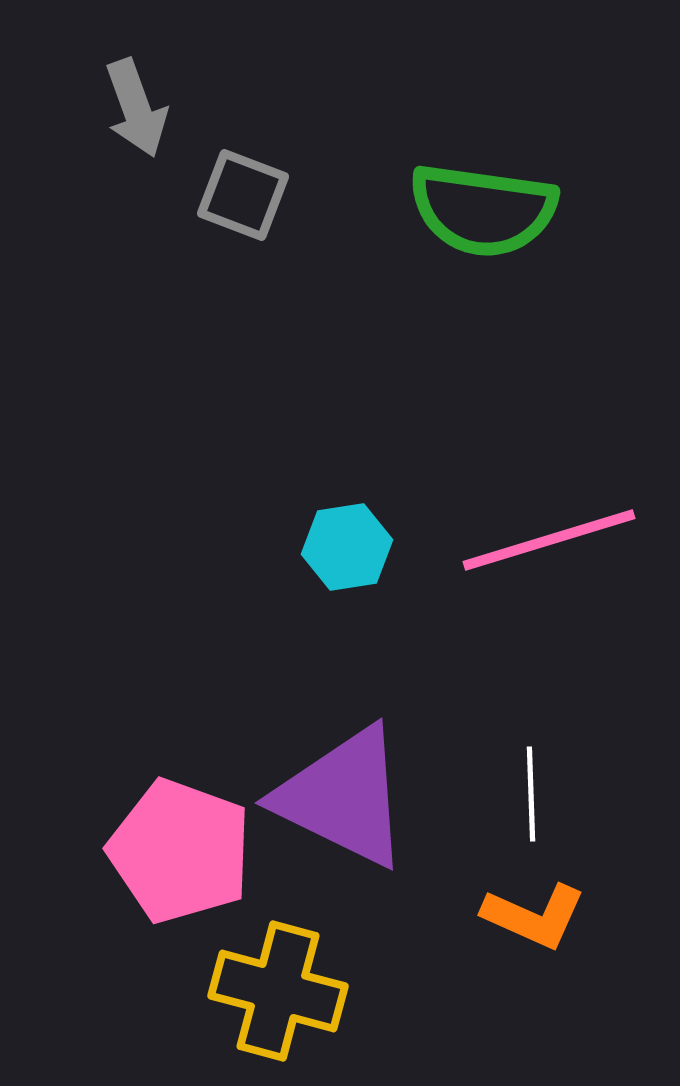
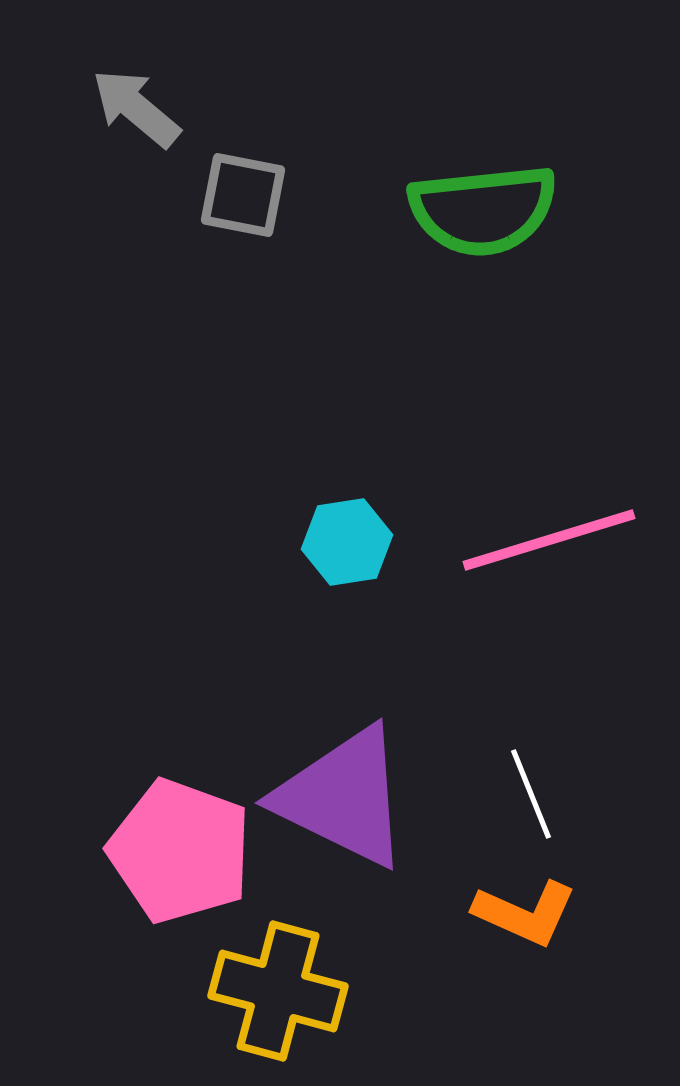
gray arrow: rotated 150 degrees clockwise
gray square: rotated 10 degrees counterclockwise
green semicircle: rotated 14 degrees counterclockwise
cyan hexagon: moved 5 px up
white line: rotated 20 degrees counterclockwise
orange L-shape: moved 9 px left, 3 px up
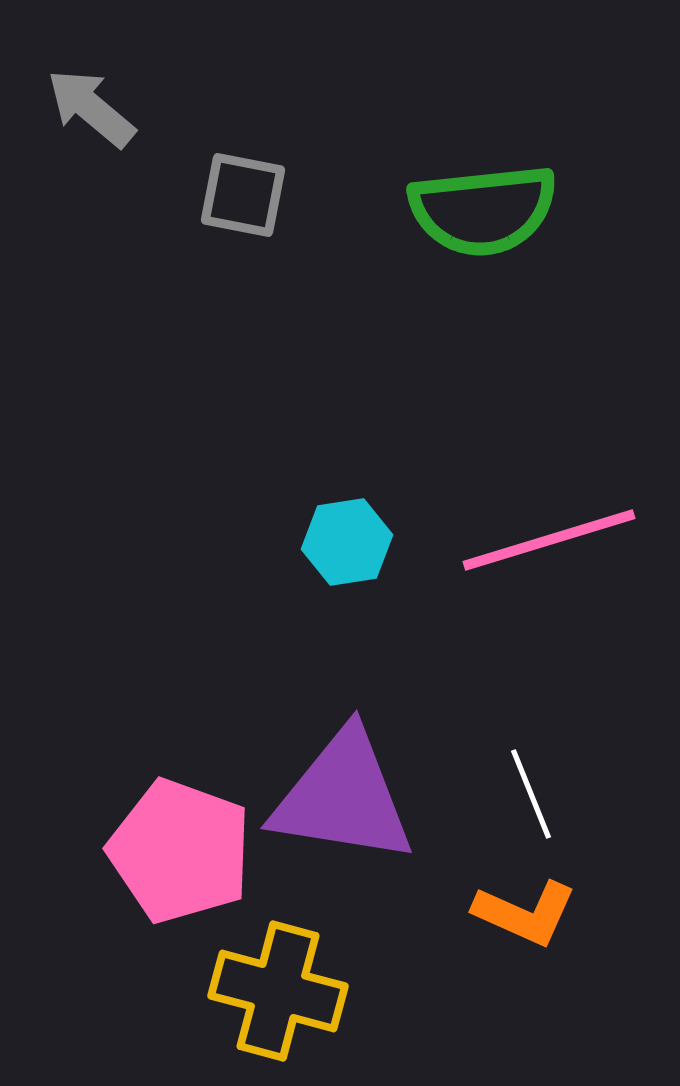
gray arrow: moved 45 px left
purple triangle: rotated 17 degrees counterclockwise
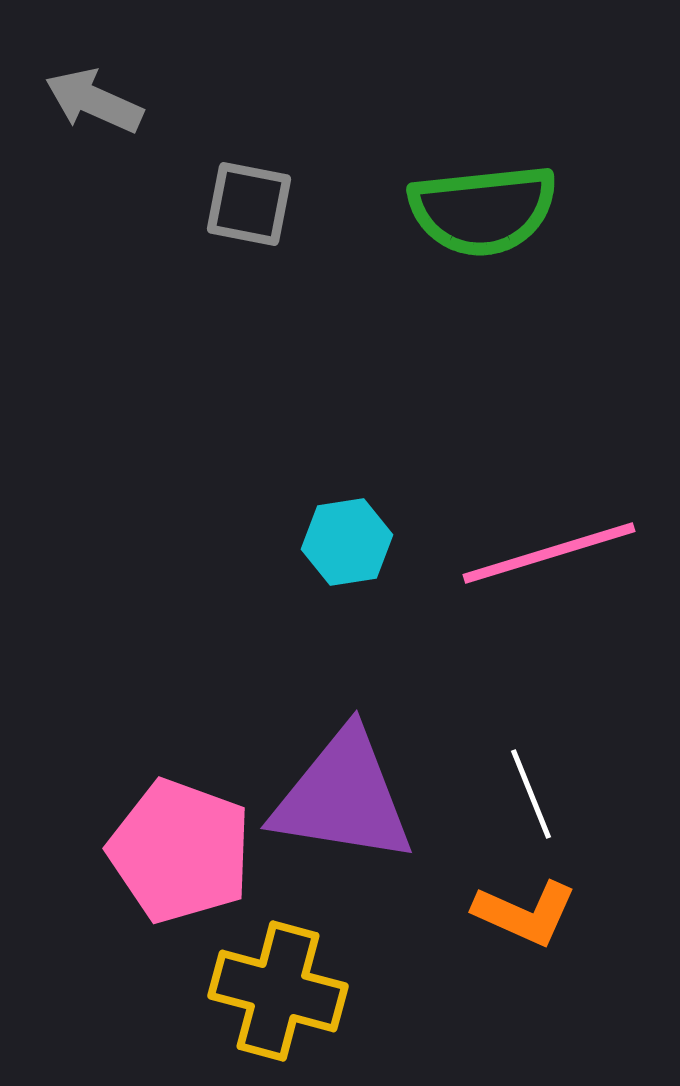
gray arrow: moved 3 px right, 7 px up; rotated 16 degrees counterclockwise
gray square: moved 6 px right, 9 px down
pink line: moved 13 px down
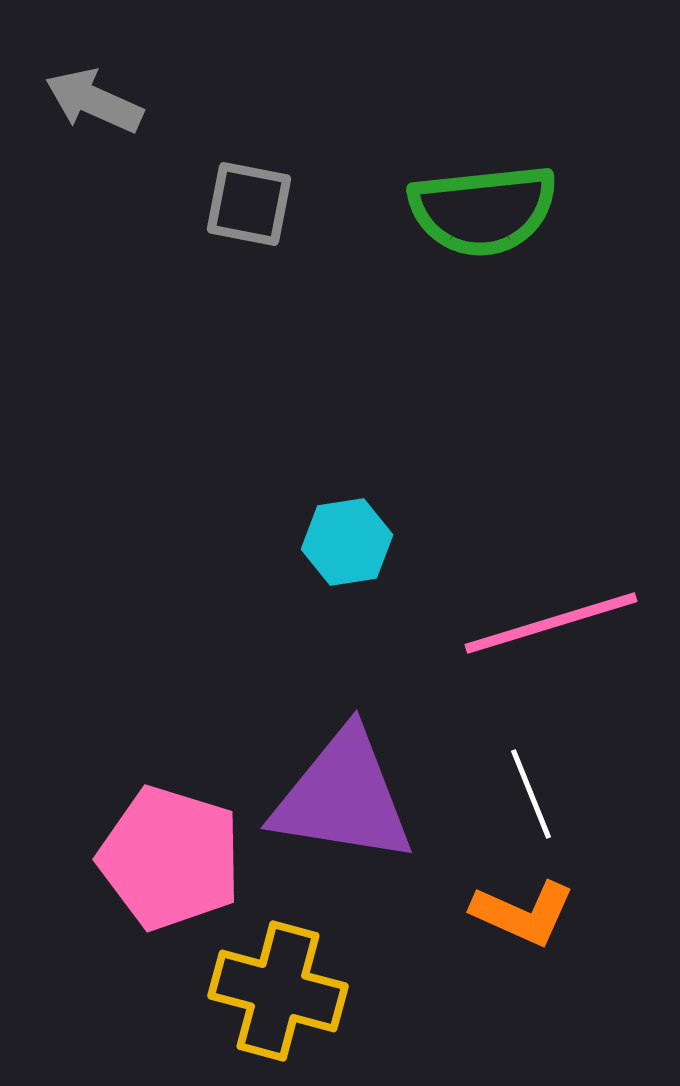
pink line: moved 2 px right, 70 px down
pink pentagon: moved 10 px left, 7 px down; rotated 3 degrees counterclockwise
orange L-shape: moved 2 px left
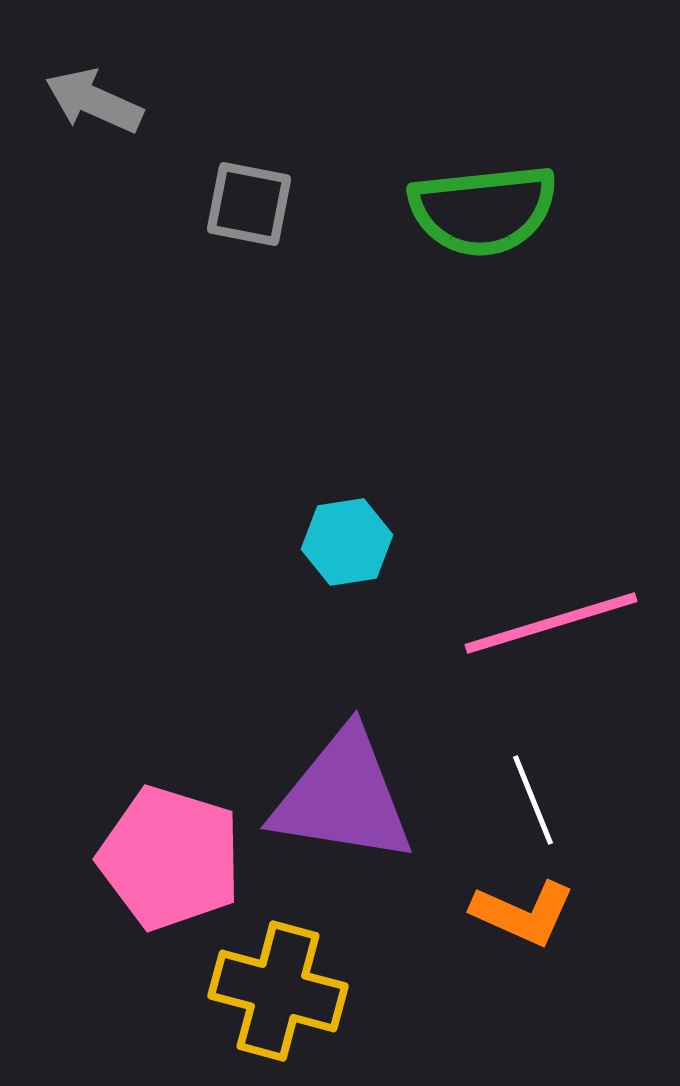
white line: moved 2 px right, 6 px down
